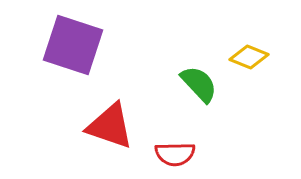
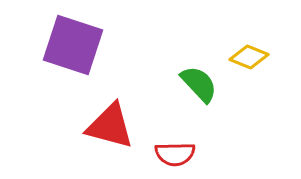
red triangle: rotated 4 degrees counterclockwise
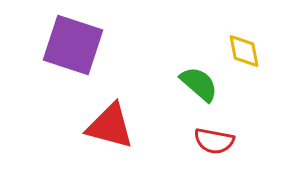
yellow diamond: moved 5 px left, 6 px up; rotated 57 degrees clockwise
green semicircle: rotated 6 degrees counterclockwise
red semicircle: moved 39 px right, 13 px up; rotated 12 degrees clockwise
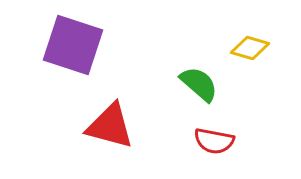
yellow diamond: moved 6 px right, 3 px up; rotated 63 degrees counterclockwise
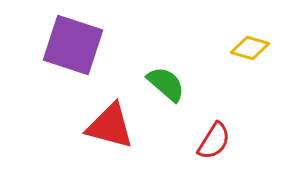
green semicircle: moved 33 px left
red semicircle: rotated 69 degrees counterclockwise
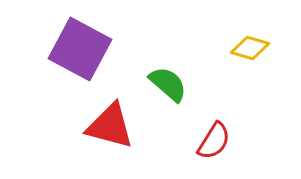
purple square: moved 7 px right, 4 px down; rotated 10 degrees clockwise
green semicircle: moved 2 px right
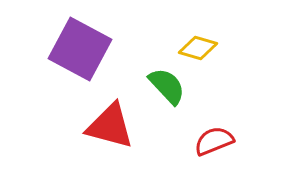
yellow diamond: moved 52 px left
green semicircle: moved 1 px left, 2 px down; rotated 6 degrees clockwise
red semicircle: rotated 144 degrees counterclockwise
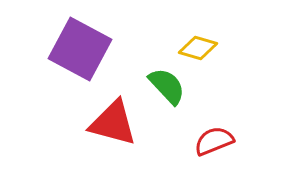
red triangle: moved 3 px right, 3 px up
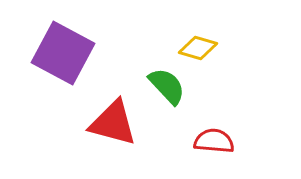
purple square: moved 17 px left, 4 px down
red semicircle: rotated 27 degrees clockwise
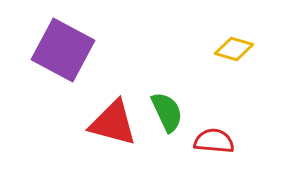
yellow diamond: moved 36 px right, 1 px down
purple square: moved 3 px up
green semicircle: moved 26 px down; rotated 18 degrees clockwise
